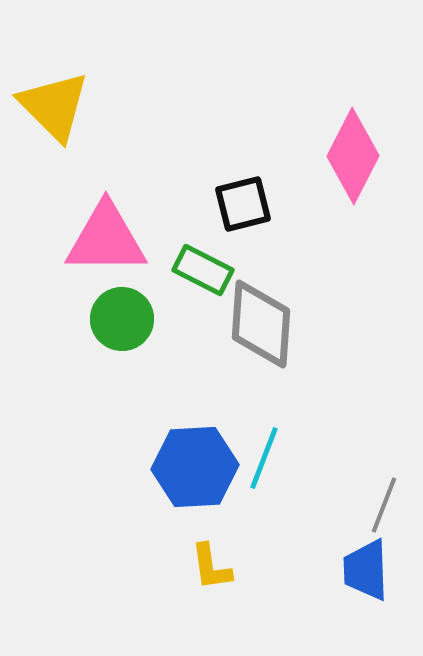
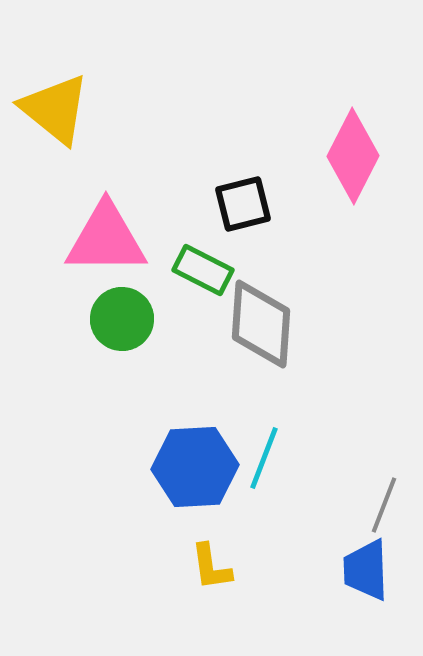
yellow triangle: moved 1 px right, 3 px down; rotated 6 degrees counterclockwise
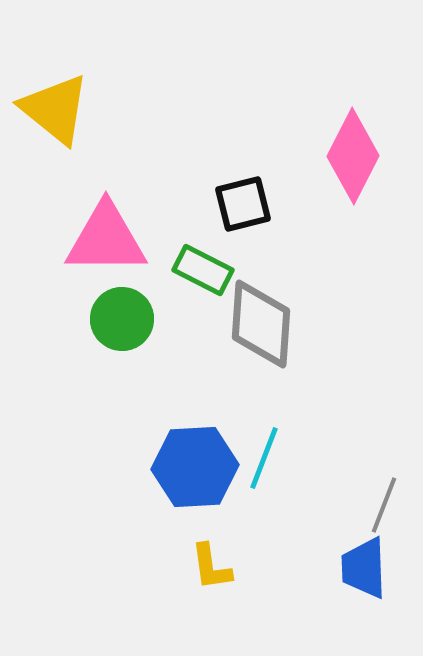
blue trapezoid: moved 2 px left, 2 px up
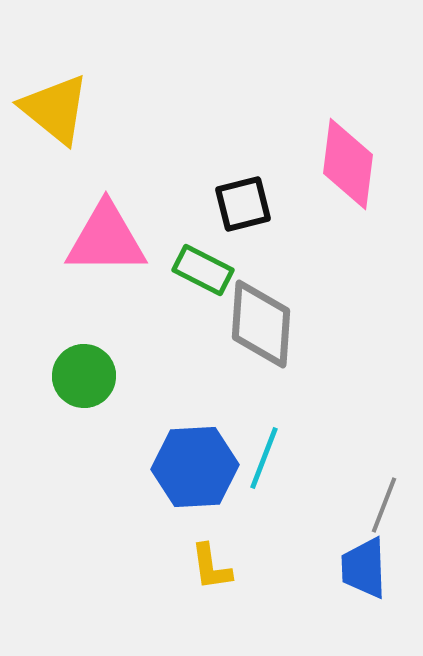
pink diamond: moved 5 px left, 8 px down; rotated 20 degrees counterclockwise
green circle: moved 38 px left, 57 px down
